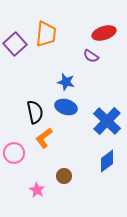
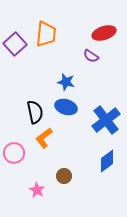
blue cross: moved 1 px left, 1 px up; rotated 8 degrees clockwise
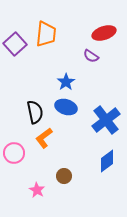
blue star: rotated 24 degrees clockwise
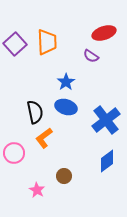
orange trapezoid: moved 1 px right, 8 px down; rotated 8 degrees counterclockwise
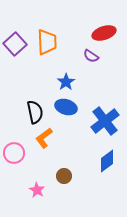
blue cross: moved 1 px left, 1 px down
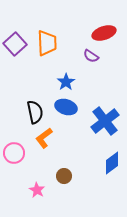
orange trapezoid: moved 1 px down
blue diamond: moved 5 px right, 2 px down
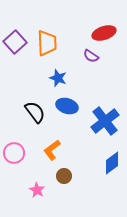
purple square: moved 2 px up
blue star: moved 8 px left, 4 px up; rotated 18 degrees counterclockwise
blue ellipse: moved 1 px right, 1 px up
black semicircle: rotated 25 degrees counterclockwise
orange L-shape: moved 8 px right, 12 px down
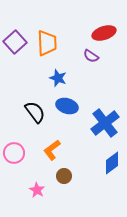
blue cross: moved 2 px down
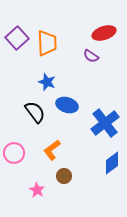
purple square: moved 2 px right, 4 px up
blue star: moved 11 px left, 4 px down
blue ellipse: moved 1 px up
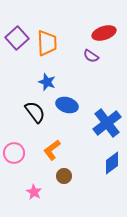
blue cross: moved 2 px right
pink star: moved 3 px left, 2 px down
